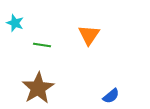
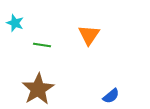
brown star: moved 1 px down
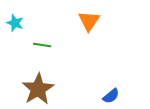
orange triangle: moved 14 px up
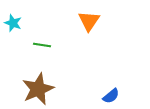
cyan star: moved 2 px left
brown star: rotated 8 degrees clockwise
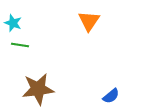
green line: moved 22 px left
brown star: rotated 16 degrees clockwise
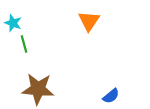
green line: moved 4 px right, 1 px up; rotated 66 degrees clockwise
brown star: rotated 12 degrees clockwise
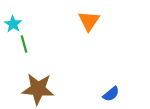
cyan star: moved 1 px down; rotated 12 degrees clockwise
blue semicircle: moved 2 px up
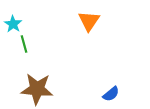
brown star: moved 1 px left
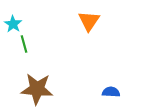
blue semicircle: moved 2 px up; rotated 138 degrees counterclockwise
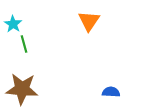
brown star: moved 15 px left
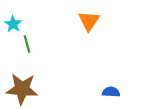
green line: moved 3 px right
